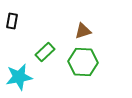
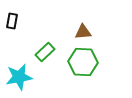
brown triangle: moved 1 px down; rotated 12 degrees clockwise
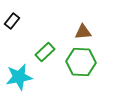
black rectangle: rotated 28 degrees clockwise
green hexagon: moved 2 px left
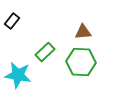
cyan star: moved 1 px left, 2 px up; rotated 20 degrees clockwise
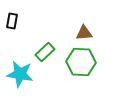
black rectangle: rotated 28 degrees counterclockwise
brown triangle: moved 1 px right, 1 px down
cyan star: moved 2 px right, 1 px up
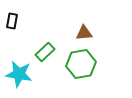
green hexagon: moved 2 px down; rotated 12 degrees counterclockwise
cyan star: moved 1 px left
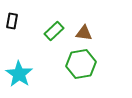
brown triangle: rotated 12 degrees clockwise
green rectangle: moved 9 px right, 21 px up
cyan star: rotated 24 degrees clockwise
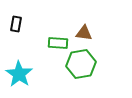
black rectangle: moved 4 px right, 3 px down
green rectangle: moved 4 px right, 12 px down; rotated 48 degrees clockwise
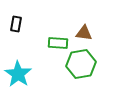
cyan star: moved 1 px left
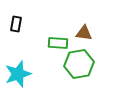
green hexagon: moved 2 px left
cyan star: rotated 20 degrees clockwise
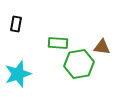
brown triangle: moved 18 px right, 14 px down
